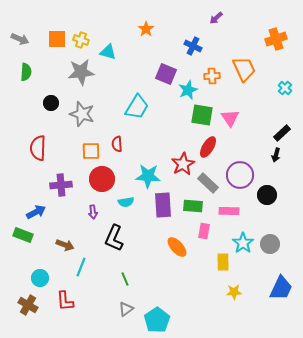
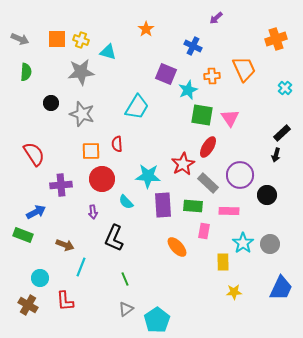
red semicircle at (38, 148): moved 4 px left, 6 px down; rotated 145 degrees clockwise
cyan semicircle at (126, 202): rotated 56 degrees clockwise
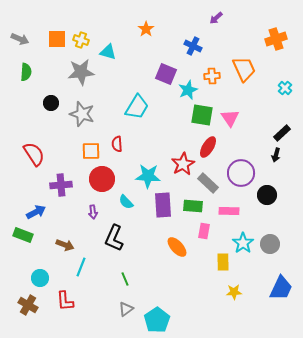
purple circle at (240, 175): moved 1 px right, 2 px up
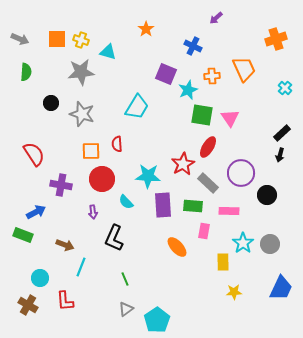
black arrow at (276, 155): moved 4 px right
purple cross at (61, 185): rotated 15 degrees clockwise
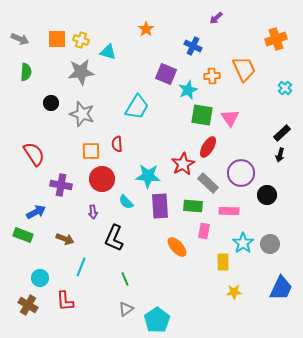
purple rectangle at (163, 205): moved 3 px left, 1 px down
brown arrow at (65, 245): moved 6 px up
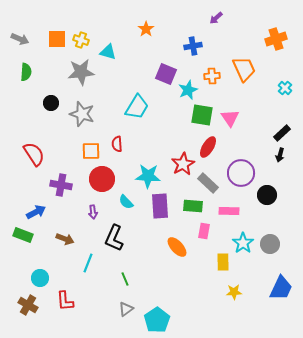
blue cross at (193, 46): rotated 36 degrees counterclockwise
cyan line at (81, 267): moved 7 px right, 4 px up
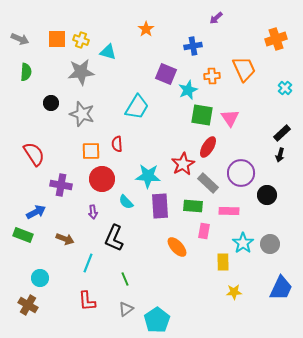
red L-shape at (65, 301): moved 22 px right
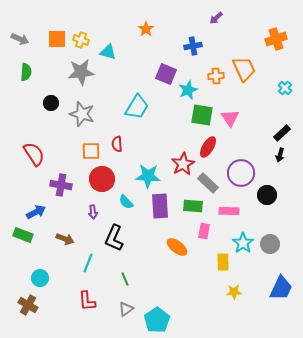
orange cross at (212, 76): moved 4 px right
orange ellipse at (177, 247): rotated 10 degrees counterclockwise
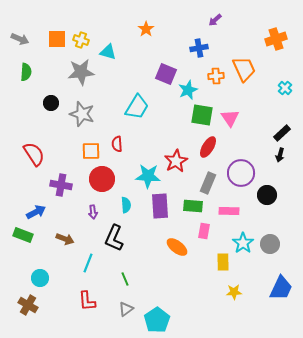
purple arrow at (216, 18): moved 1 px left, 2 px down
blue cross at (193, 46): moved 6 px right, 2 px down
red star at (183, 164): moved 7 px left, 3 px up
gray rectangle at (208, 183): rotated 70 degrees clockwise
cyan semicircle at (126, 202): moved 3 px down; rotated 140 degrees counterclockwise
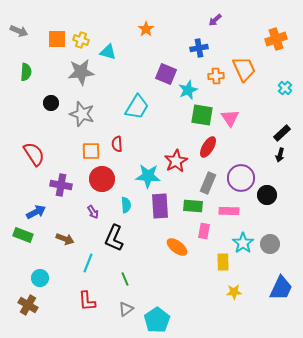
gray arrow at (20, 39): moved 1 px left, 8 px up
purple circle at (241, 173): moved 5 px down
purple arrow at (93, 212): rotated 24 degrees counterclockwise
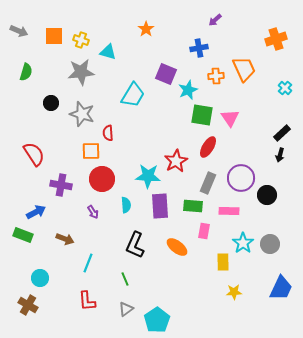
orange square at (57, 39): moved 3 px left, 3 px up
green semicircle at (26, 72): rotated 12 degrees clockwise
cyan trapezoid at (137, 107): moved 4 px left, 12 px up
red semicircle at (117, 144): moved 9 px left, 11 px up
black L-shape at (114, 238): moved 21 px right, 7 px down
